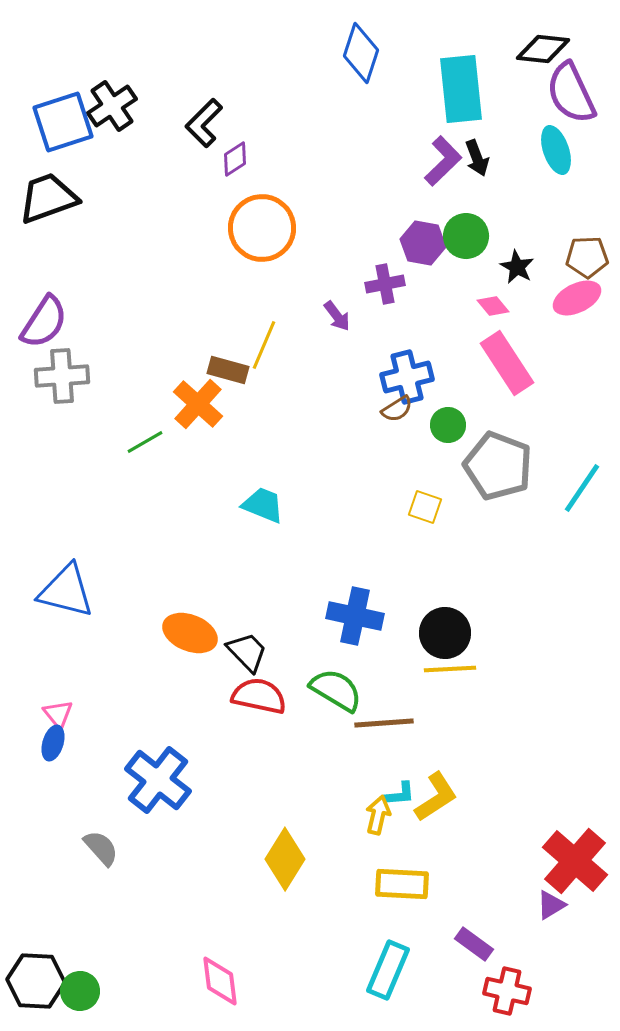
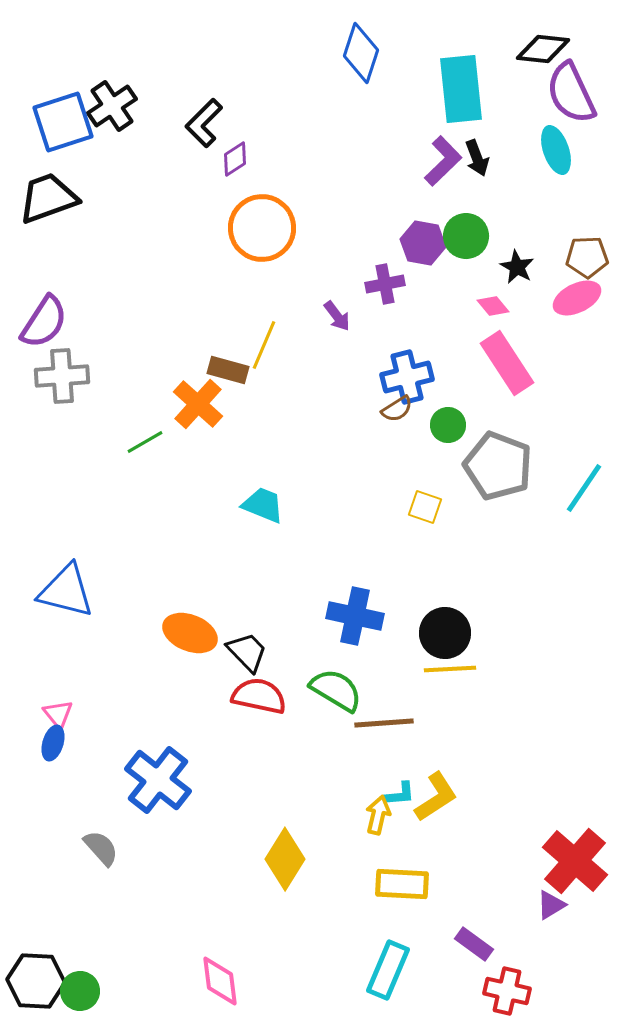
cyan line at (582, 488): moved 2 px right
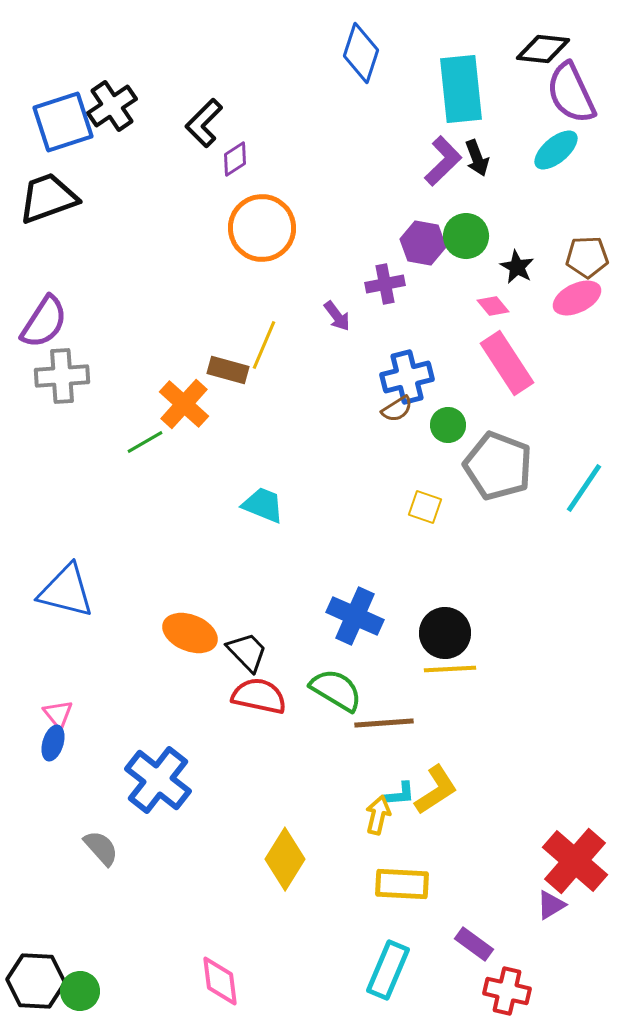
cyan ellipse at (556, 150): rotated 69 degrees clockwise
orange cross at (198, 404): moved 14 px left
blue cross at (355, 616): rotated 12 degrees clockwise
yellow L-shape at (436, 797): moved 7 px up
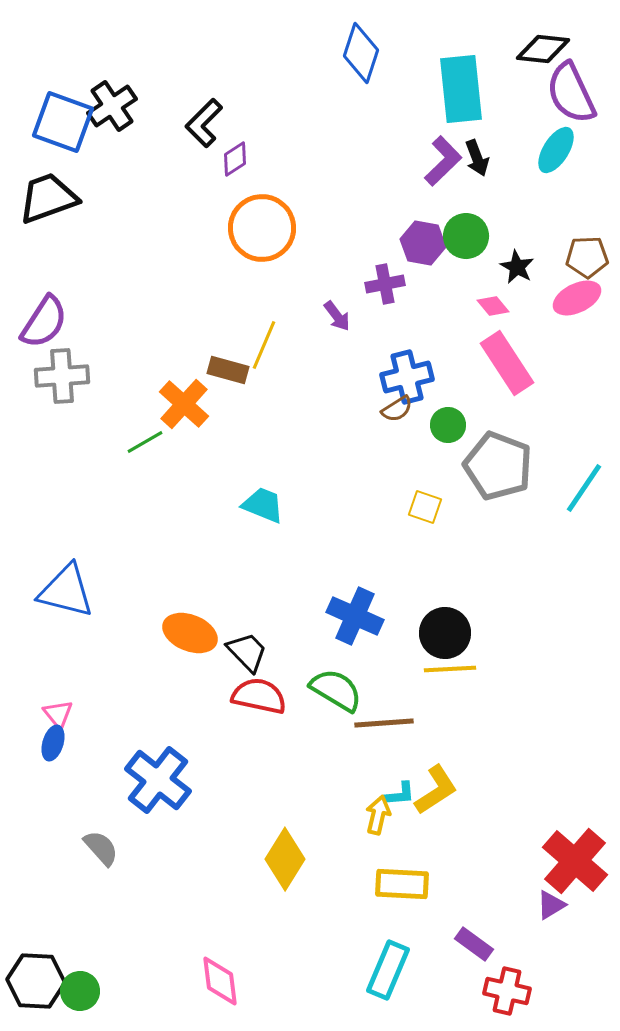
blue square at (63, 122): rotated 38 degrees clockwise
cyan ellipse at (556, 150): rotated 18 degrees counterclockwise
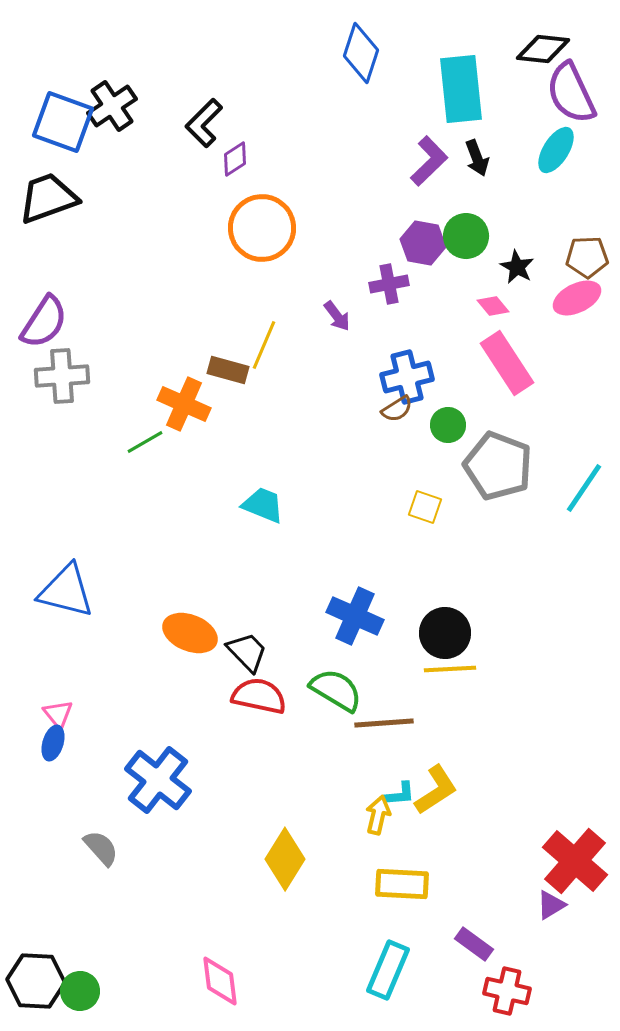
purple L-shape at (443, 161): moved 14 px left
purple cross at (385, 284): moved 4 px right
orange cross at (184, 404): rotated 18 degrees counterclockwise
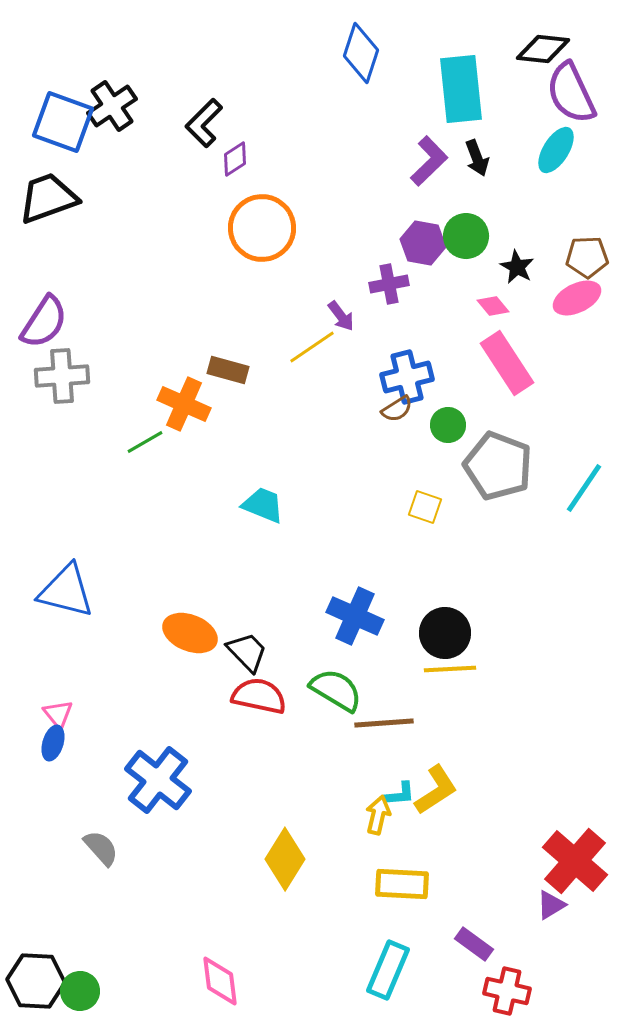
purple arrow at (337, 316): moved 4 px right
yellow line at (264, 345): moved 48 px right, 2 px down; rotated 33 degrees clockwise
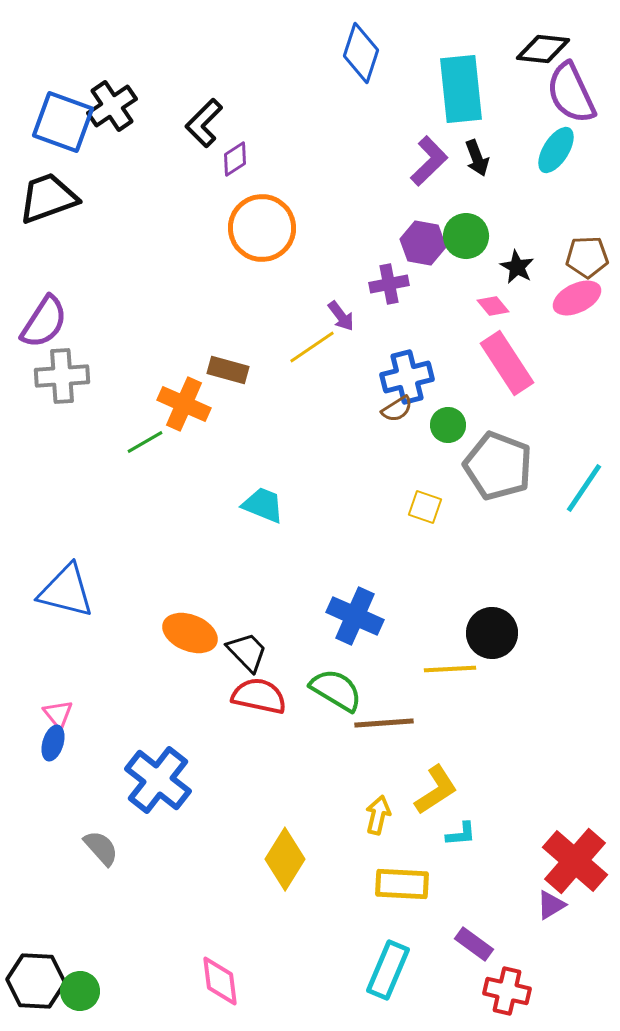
black circle at (445, 633): moved 47 px right
cyan L-shape at (400, 794): moved 61 px right, 40 px down
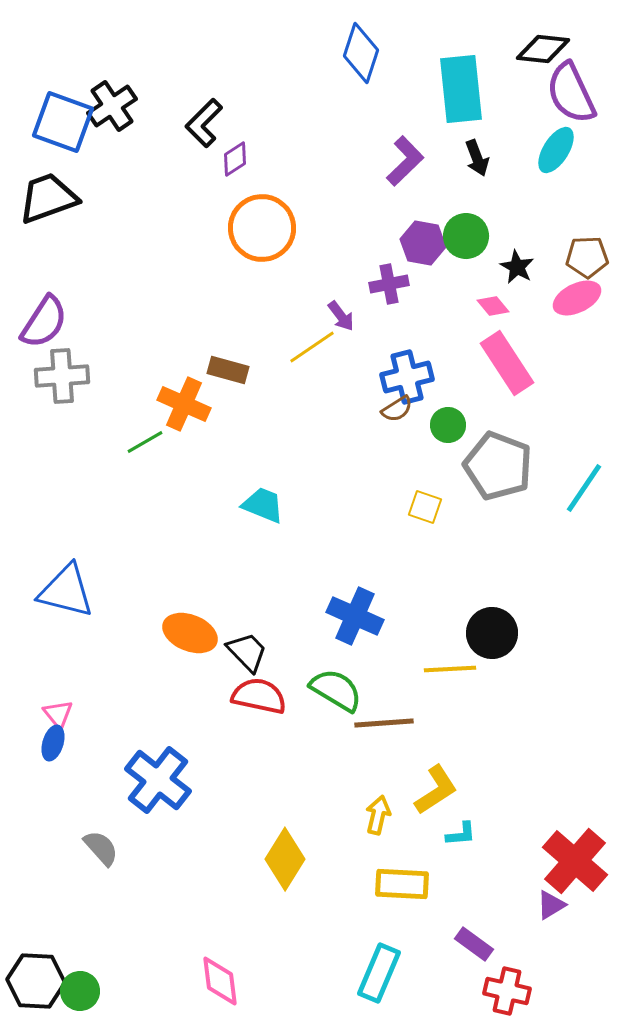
purple L-shape at (429, 161): moved 24 px left
cyan rectangle at (388, 970): moved 9 px left, 3 px down
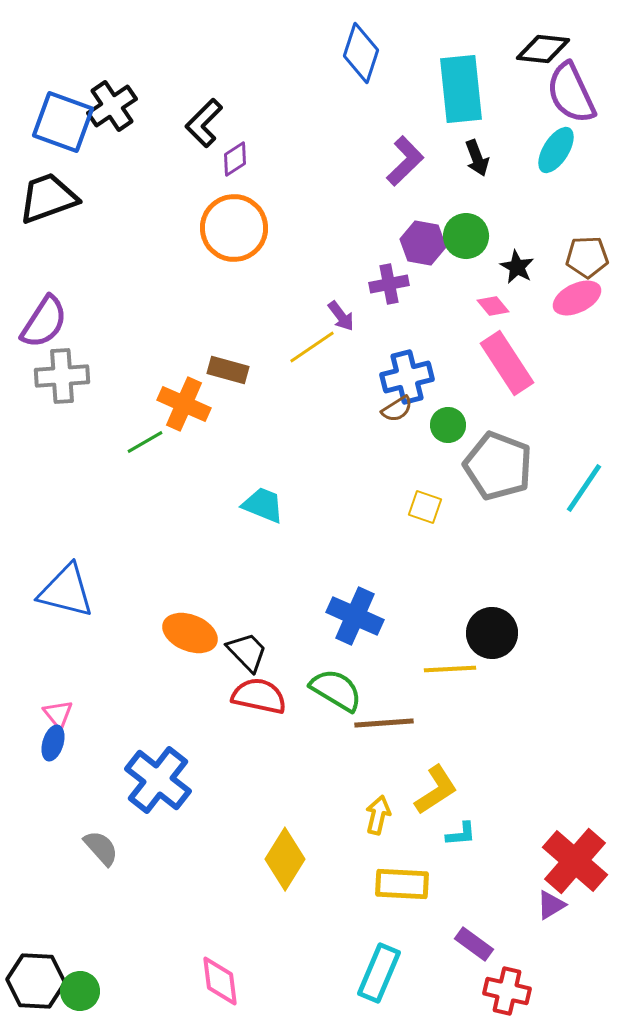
orange circle at (262, 228): moved 28 px left
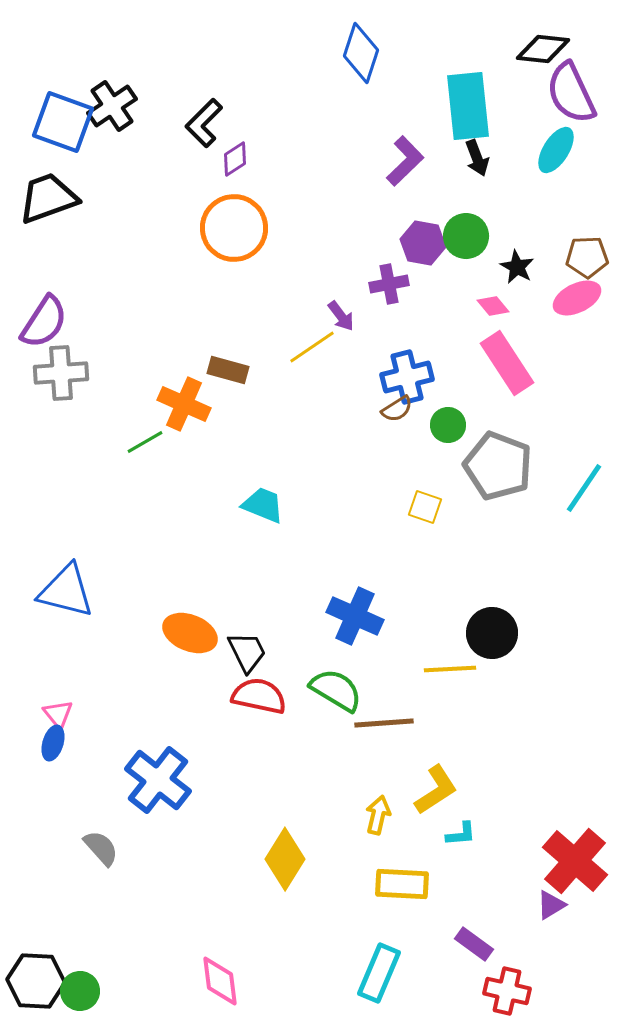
cyan rectangle at (461, 89): moved 7 px right, 17 px down
gray cross at (62, 376): moved 1 px left, 3 px up
black trapezoid at (247, 652): rotated 18 degrees clockwise
